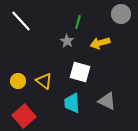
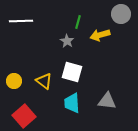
white line: rotated 50 degrees counterclockwise
yellow arrow: moved 8 px up
white square: moved 8 px left
yellow circle: moved 4 px left
gray triangle: rotated 18 degrees counterclockwise
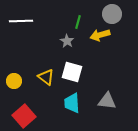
gray circle: moved 9 px left
yellow triangle: moved 2 px right, 4 px up
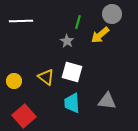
yellow arrow: rotated 24 degrees counterclockwise
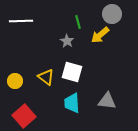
green line: rotated 32 degrees counterclockwise
yellow circle: moved 1 px right
